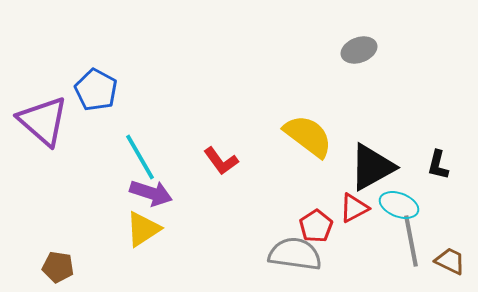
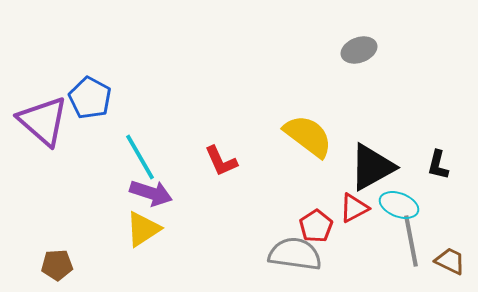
blue pentagon: moved 6 px left, 8 px down
red L-shape: rotated 12 degrees clockwise
brown pentagon: moved 1 px left, 2 px up; rotated 12 degrees counterclockwise
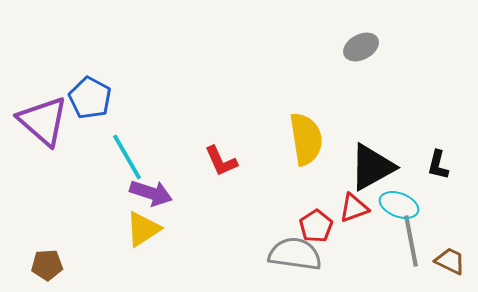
gray ellipse: moved 2 px right, 3 px up; rotated 8 degrees counterclockwise
yellow semicircle: moved 2 px left, 3 px down; rotated 44 degrees clockwise
cyan line: moved 13 px left
red triangle: rotated 8 degrees clockwise
brown pentagon: moved 10 px left
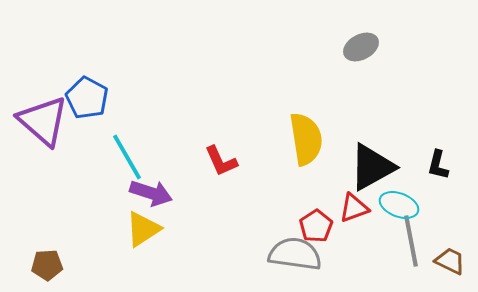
blue pentagon: moved 3 px left
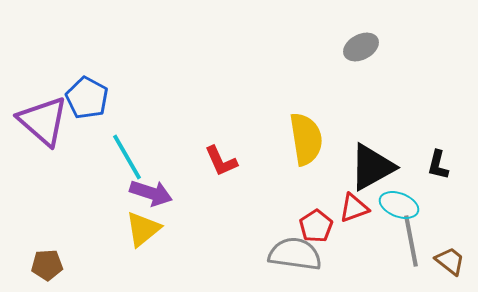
yellow triangle: rotated 6 degrees counterclockwise
brown trapezoid: rotated 12 degrees clockwise
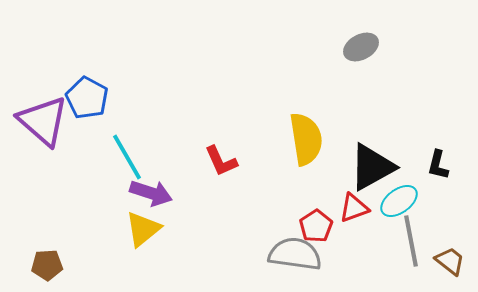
cyan ellipse: moved 4 px up; rotated 57 degrees counterclockwise
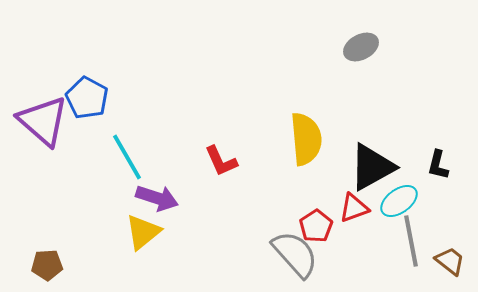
yellow semicircle: rotated 4 degrees clockwise
purple arrow: moved 6 px right, 5 px down
yellow triangle: moved 3 px down
gray semicircle: rotated 40 degrees clockwise
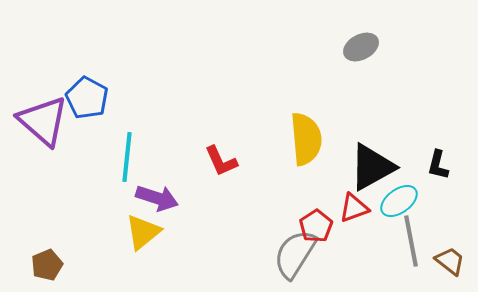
cyan line: rotated 36 degrees clockwise
gray semicircle: rotated 106 degrees counterclockwise
brown pentagon: rotated 20 degrees counterclockwise
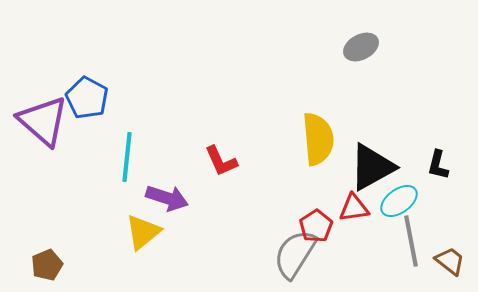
yellow semicircle: moved 12 px right
purple arrow: moved 10 px right
red triangle: rotated 12 degrees clockwise
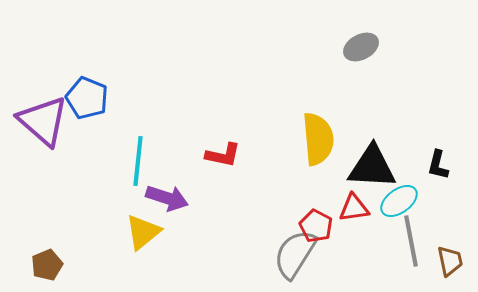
blue pentagon: rotated 6 degrees counterclockwise
cyan line: moved 11 px right, 4 px down
red L-shape: moved 2 px right, 6 px up; rotated 54 degrees counterclockwise
black triangle: rotated 32 degrees clockwise
red pentagon: rotated 12 degrees counterclockwise
brown trapezoid: rotated 40 degrees clockwise
